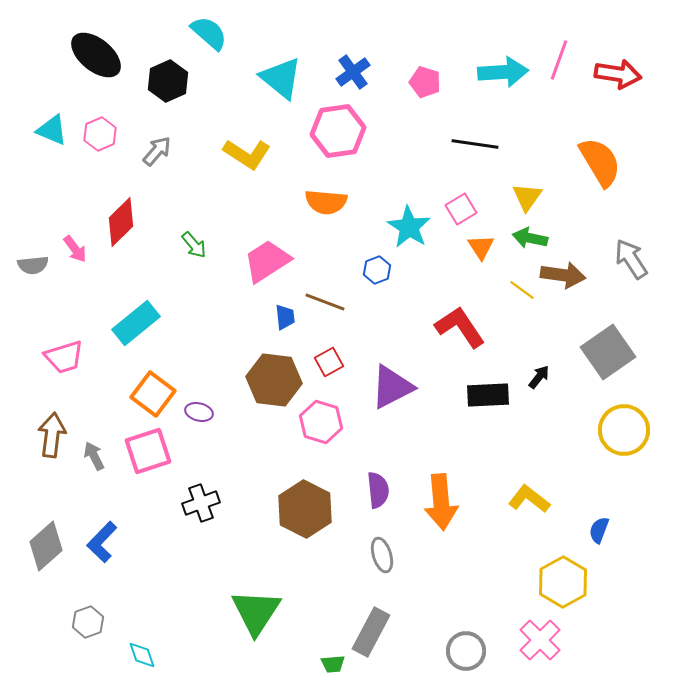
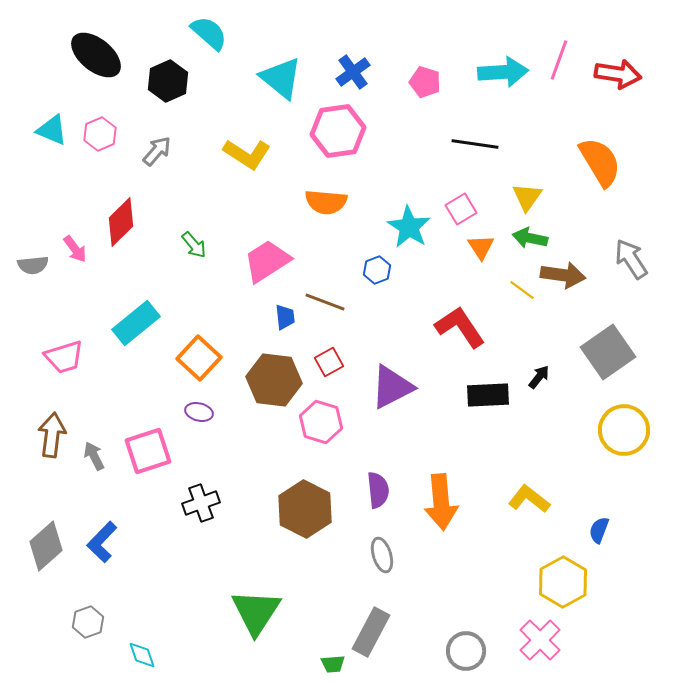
orange square at (153, 394): moved 46 px right, 36 px up; rotated 6 degrees clockwise
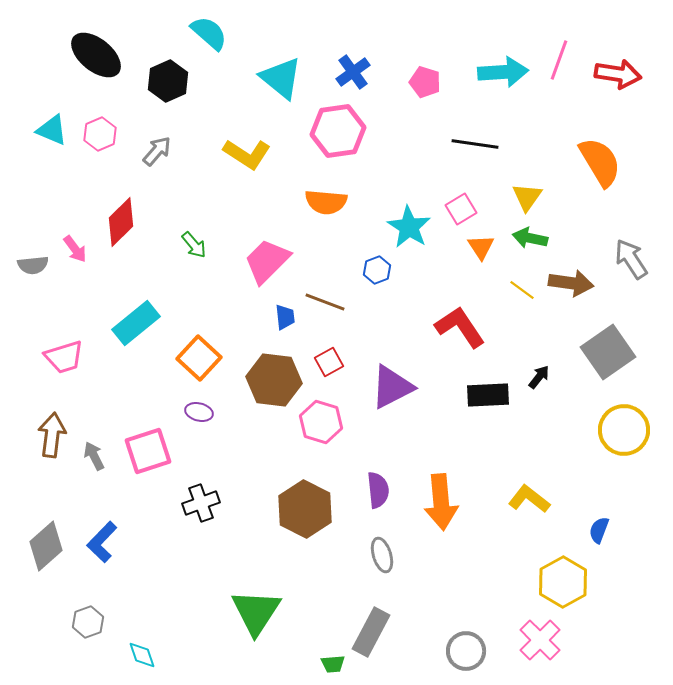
pink trapezoid at (267, 261): rotated 12 degrees counterclockwise
brown arrow at (563, 275): moved 8 px right, 8 px down
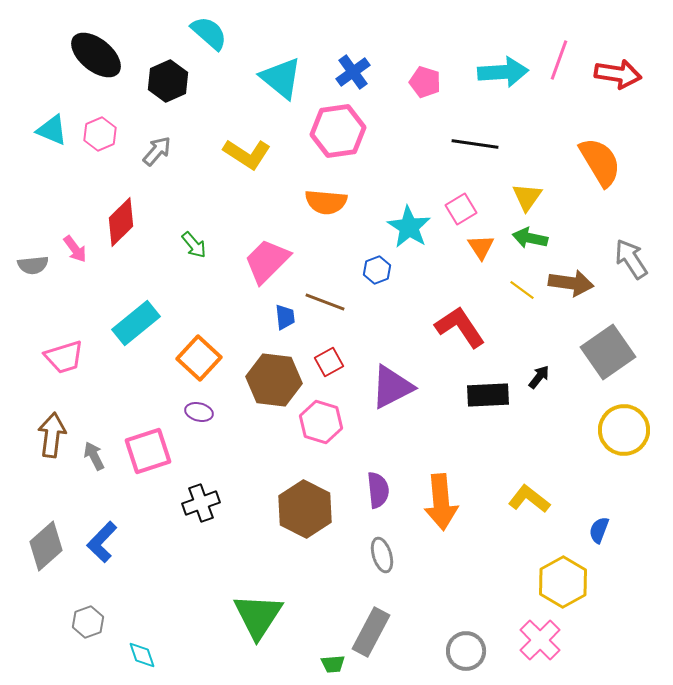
green triangle at (256, 612): moved 2 px right, 4 px down
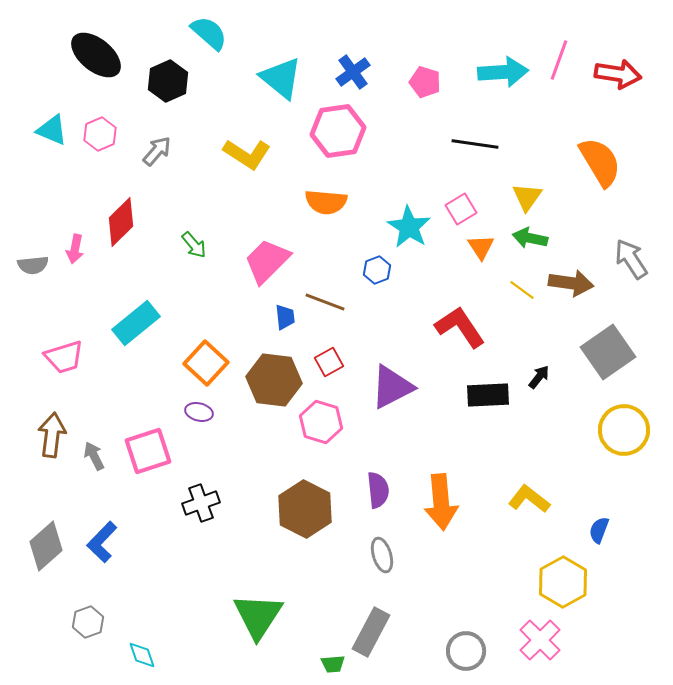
pink arrow at (75, 249): rotated 48 degrees clockwise
orange square at (199, 358): moved 7 px right, 5 px down
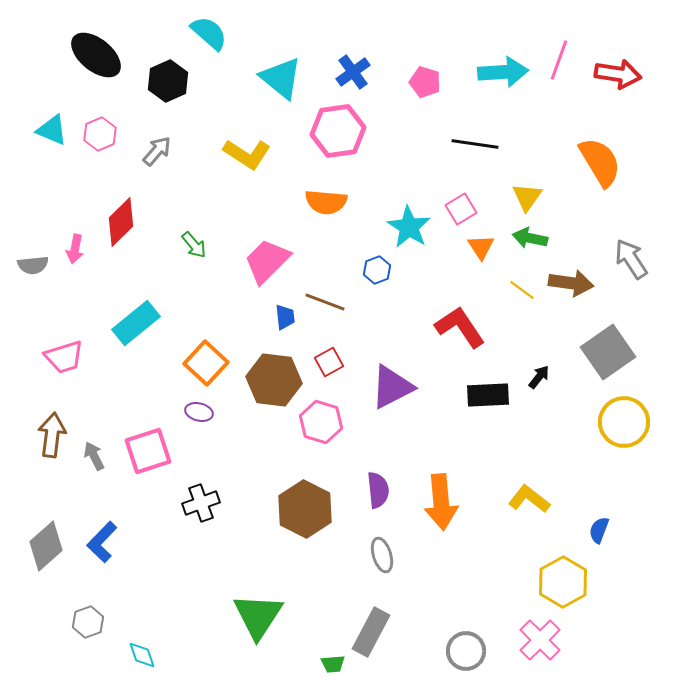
yellow circle at (624, 430): moved 8 px up
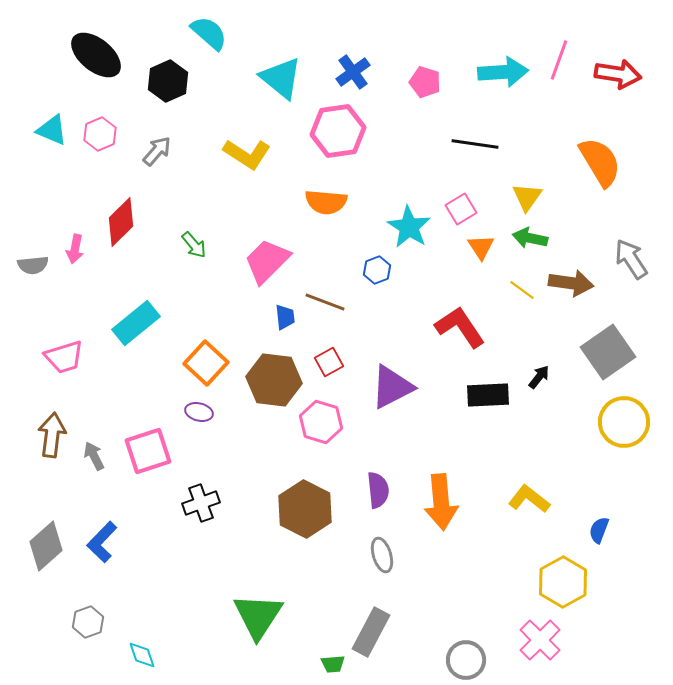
gray circle at (466, 651): moved 9 px down
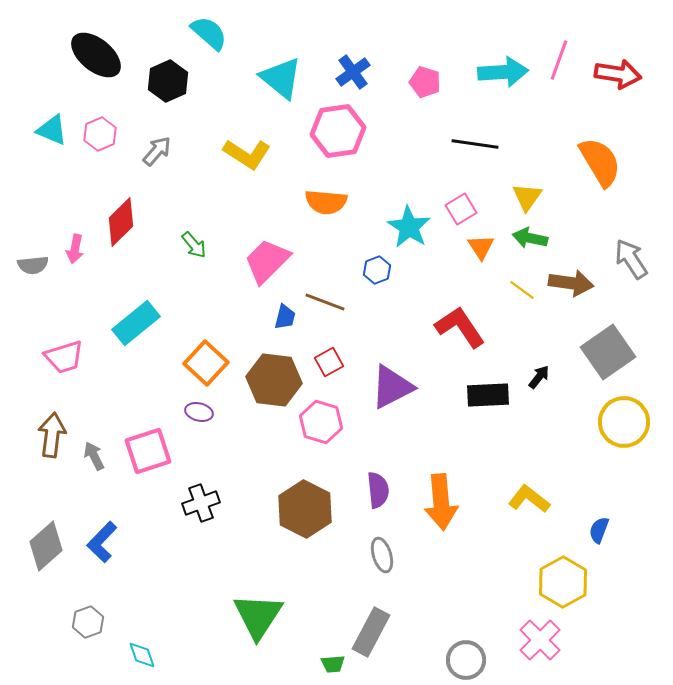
blue trapezoid at (285, 317): rotated 20 degrees clockwise
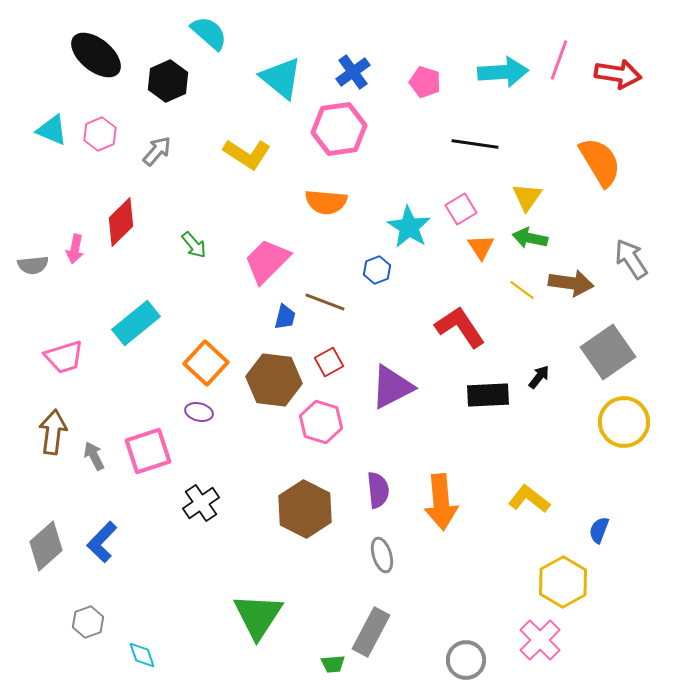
pink hexagon at (338, 131): moved 1 px right, 2 px up
brown arrow at (52, 435): moved 1 px right, 3 px up
black cross at (201, 503): rotated 15 degrees counterclockwise
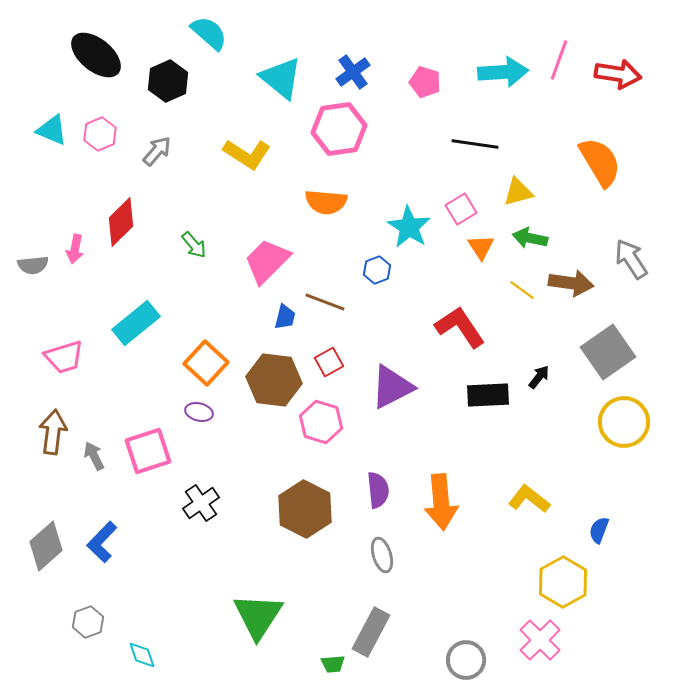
yellow triangle at (527, 197): moved 9 px left, 5 px up; rotated 40 degrees clockwise
